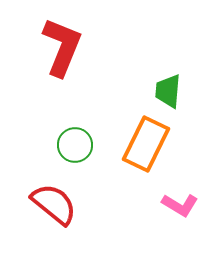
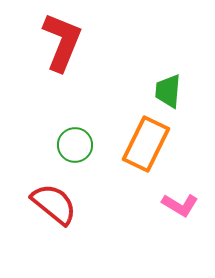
red L-shape: moved 5 px up
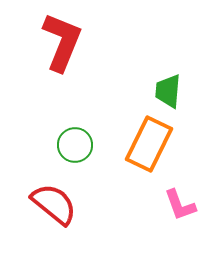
orange rectangle: moved 3 px right
pink L-shape: rotated 39 degrees clockwise
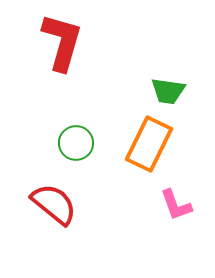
red L-shape: rotated 6 degrees counterclockwise
green trapezoid: rotated 87 degrees counterclockwise
green circle: moved 1 px right, 2 px up
pink L-shape: moved 4 px left
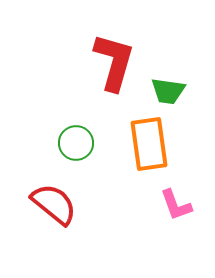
red L-shape: moved 52 px right, 20 px down
orange rectangle: rotated 34 degrees counterclockwise
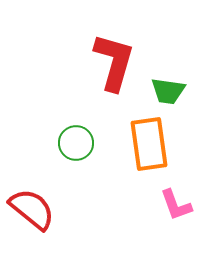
red semicircle: moved 22 px left, 5 px down
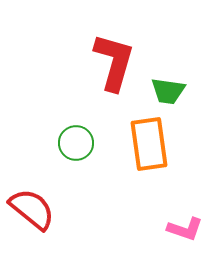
pink L-shape: moved 9 px right, 24 px down; rotated 51 degrees counterclockwise
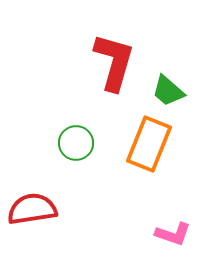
green trapezoid: rotated 33 degrees clockwise
orange rectangle: rotated 30 degrees clockwise
red semicircle: rotated 48 degrees counterclockwise
pink L-shape: moved 12 px left, 5 px down
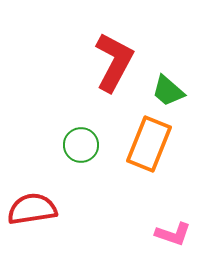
red L-shape: rotated 12 degrees clockwise
green circle: moved 5 px right, 2 px down
